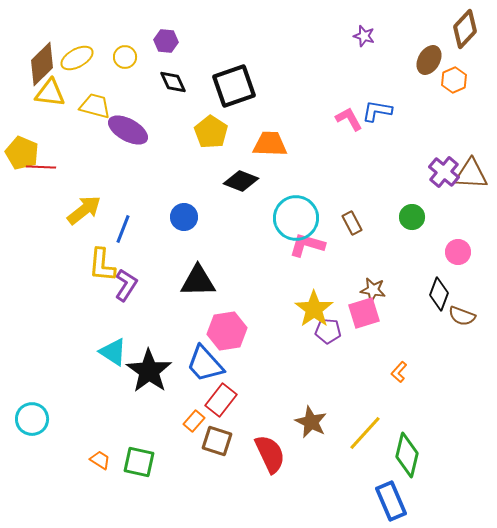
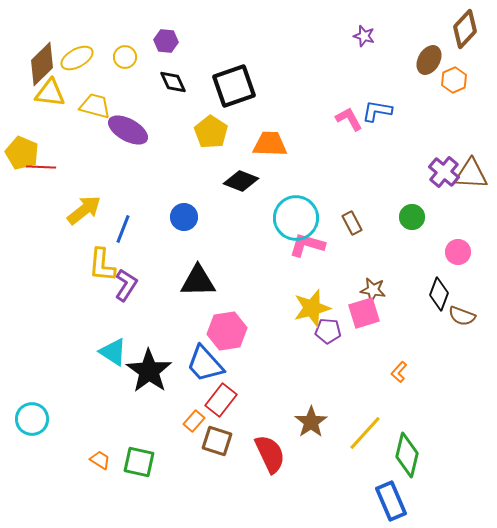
yellow star at (314, 309): moved 2 px left, 1 px up; rotated 21 degrees clockwise
brown star at (311, 422): rotated 12 degrees clockwise
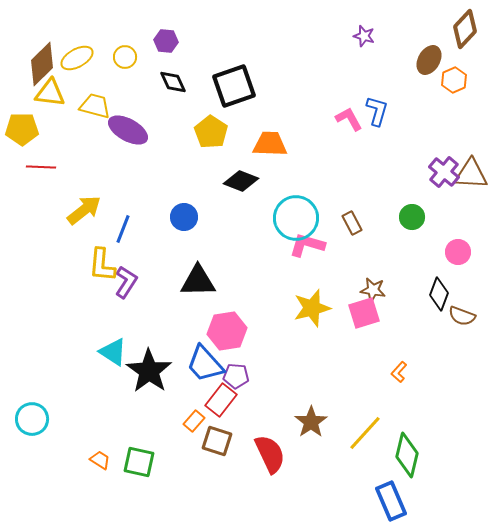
blue L-shape at (377, 111): rotated 96 degrees clockwise
yellow pentagon at (22, 153): moved 24 px up; rotated 24 degrees counterclockwise
purple L-shape at (126, 285): moved 3 px up
purple pentagon at (328, 331): moved 92 px left, 45 px down
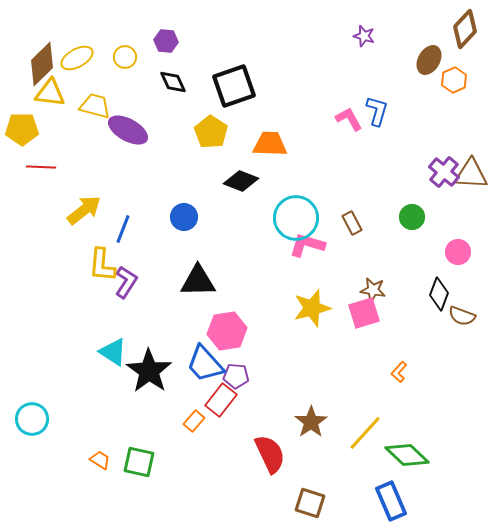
brown square at (217, 441): moved 93 px right, 62 px down
green diamond at (407, 455): rotated 60 degrees counterclockwise
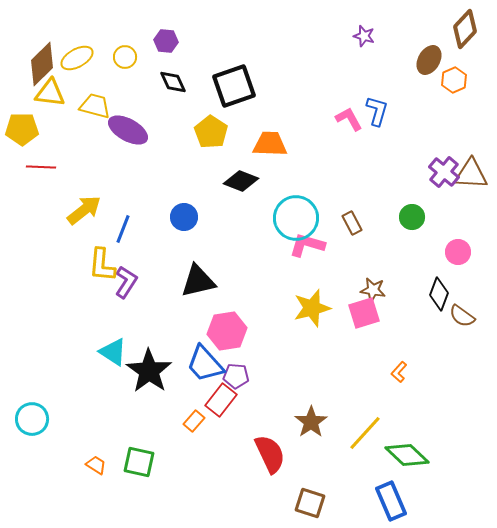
black triangle at (198, 281): rotated 12 degrees counterclockwise
brown semicircle at (462, 316): rotated 16 degrees clockwise
orange trapezoid at (100, 460): moved 4 px left, 5 px down
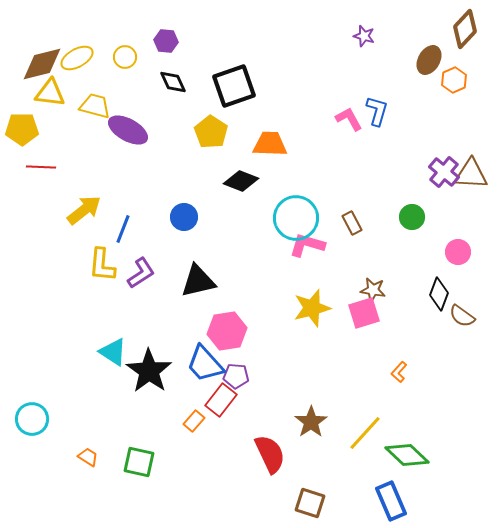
brown diamond at (42, 64): rotated 30 degrees clockwise
purple L-shape at (126, 282): moved 15 px right, 9 px up; rotated 24 degrees clockwise
orange trapezoid at (96, 465): moved 8 px left, 8 px up
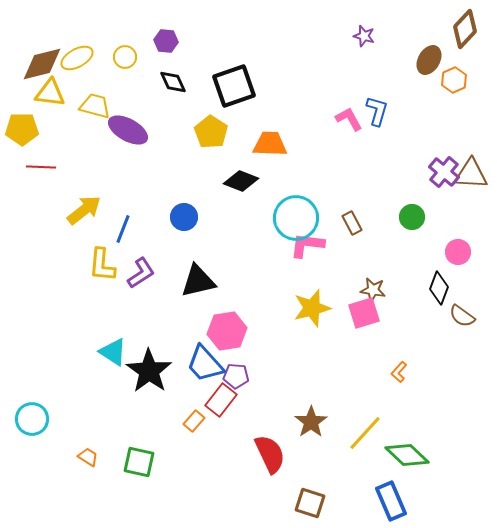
pink L-shape at (307, 245): rotated 9 degrees counterclockwise
black diamond at (439, 294): moved 6 px up
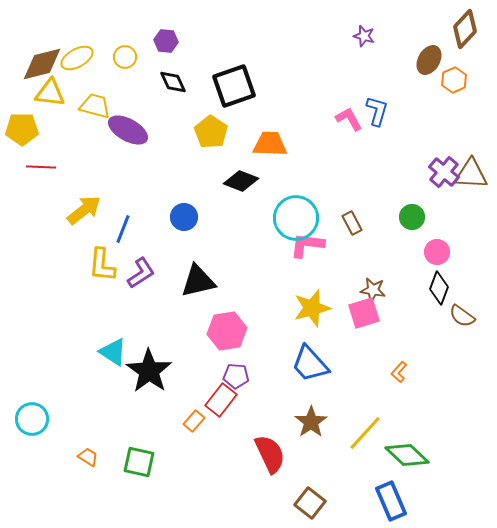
pink circle at (458, 252): moved 21 px left
blue trapezoid at (205, 364): moved 105 px right
brown square at (310, 503): rotated 20 degrees clockwise
